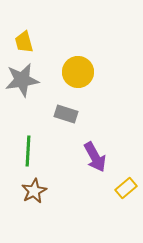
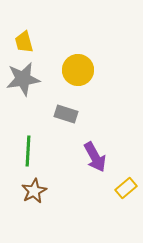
yellow circle: moved 2 px up
gray star: moved 1 px right, 1 px up
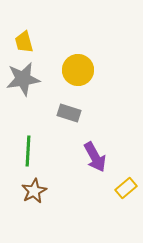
gray rectangle: moved 3 px right, 1 px up
